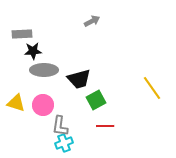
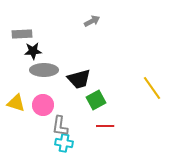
cyan cross: rotated 30 degrees clockwise
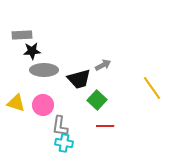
gray arrow: moved 11 px right, 44 px down
gray rectangle: moved 1 px down
black star: moved 1 px left
green square: moved 1 px right; rotated 18 degrees counterclockwise
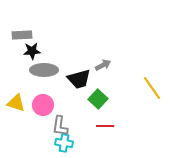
green square: moved 1 px right, 1 px up
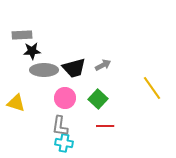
black trapezoid: moved 5 px left, 11 px up
pink circle: moved 22 px right, 7 px up
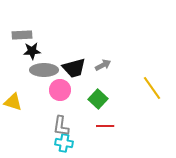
pink circle: moved 5 px left, 8 px up
yellow triangle: moved 3 px left, 1 px up
gray L-shape: moved 1 px right
